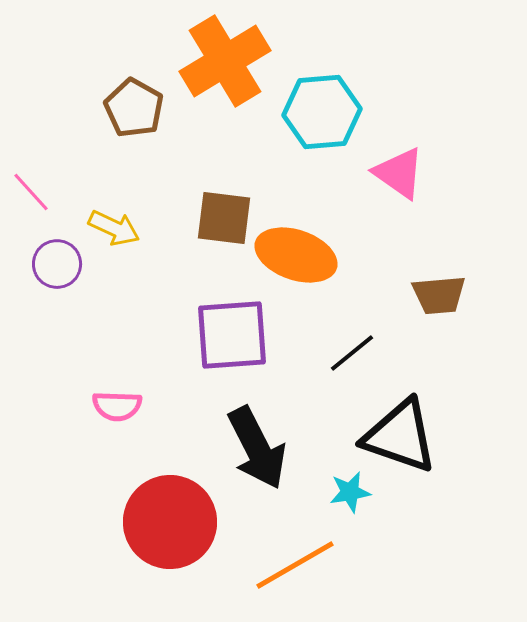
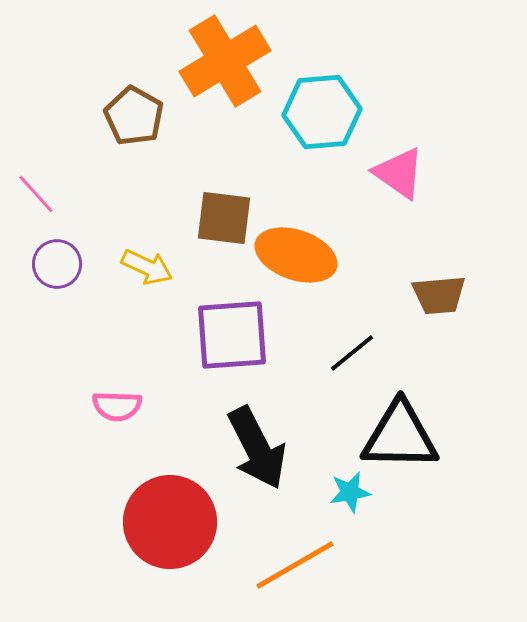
brown pentagon: moved 8 px down
pink line: moved 5 px right, 2 px down
yellow arrow: moved 33 px right, 39 px down
black triangle: rotated 18 degrees counterclockwise
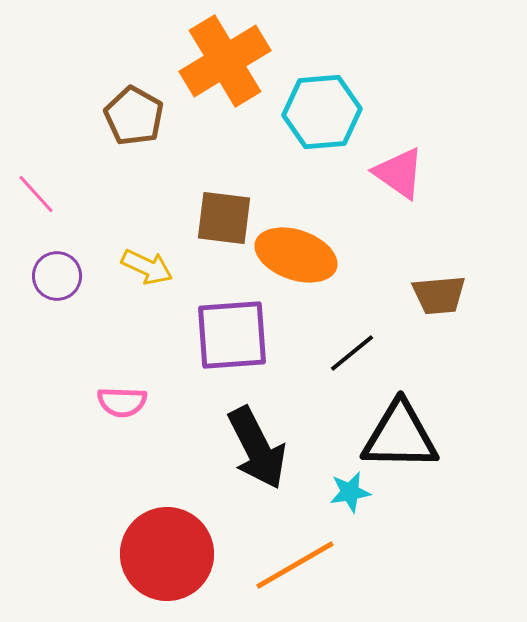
purple circle: moved 12 px down
pink semicircle: moved 5 px right, 4 px up
red circle: moved 3 px left, 32 px down
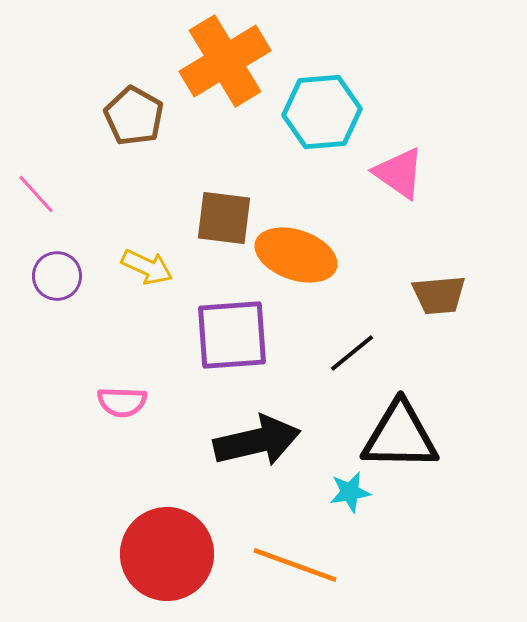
black arrow: moved 7 px up; rotated 76 degrees counterclockwise
orange line: rotated 50 degrees clockwise
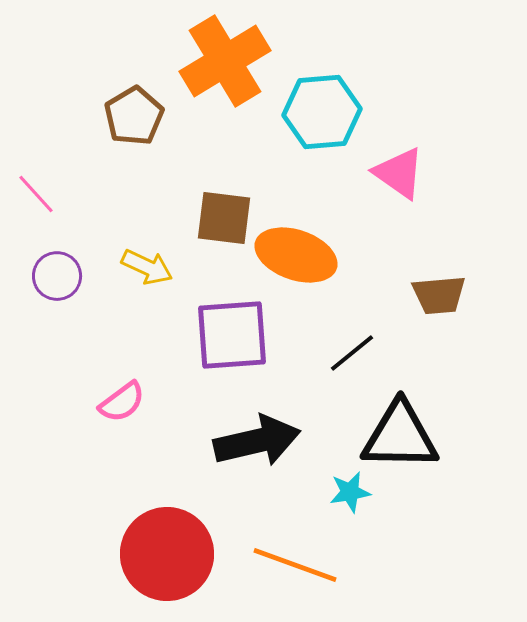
brown pentagon: rotated 12 degrees clockwise
pink semicircle: rotated 39 degrees counterclockwise
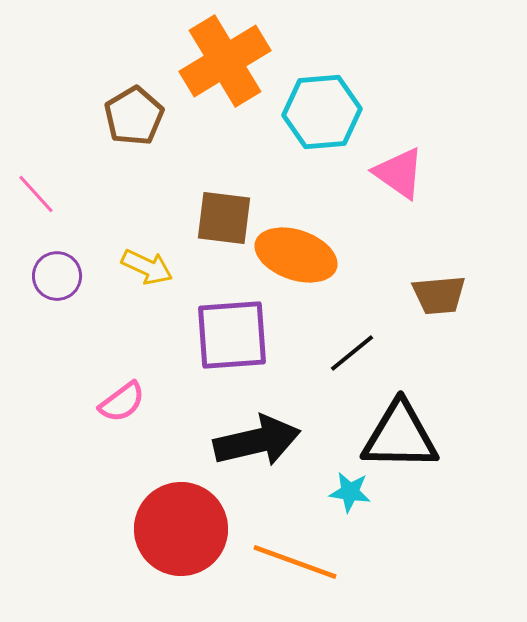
cyan star: rotated 18 degrees clockwise
red circle: moved 14 px right, 25 px up
orange line: moved 3 px up
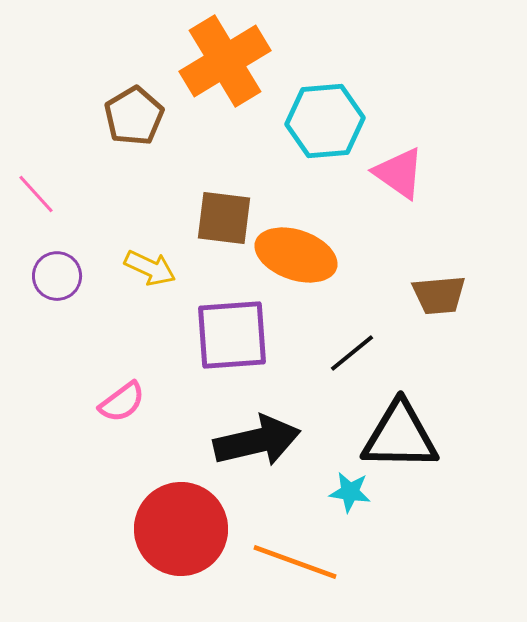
cyan hexagon: moved 3 px right, 9 px down
yellow arrow: moved 3 px right, 1 px down
